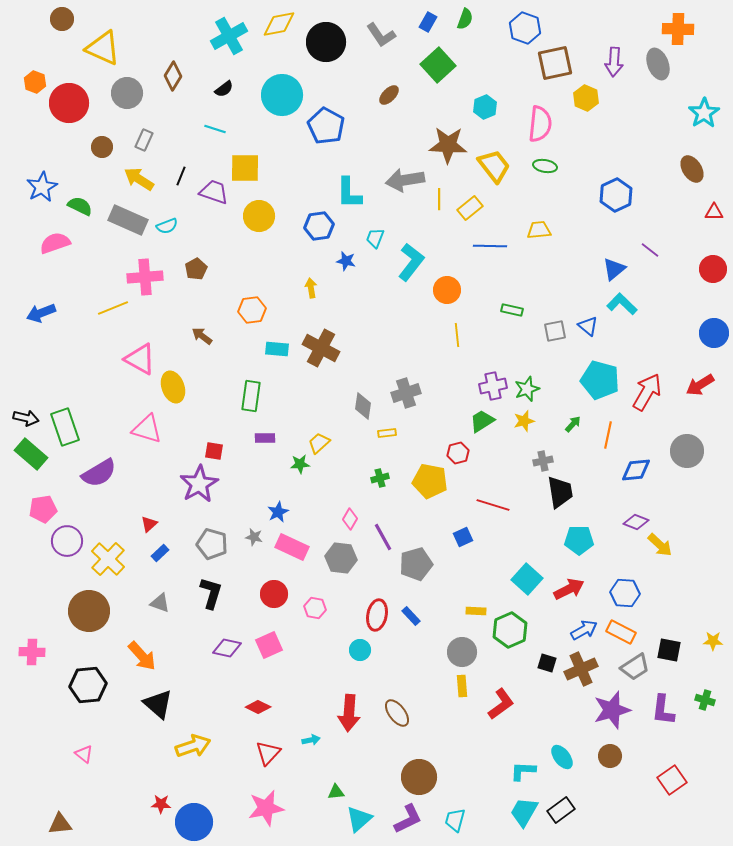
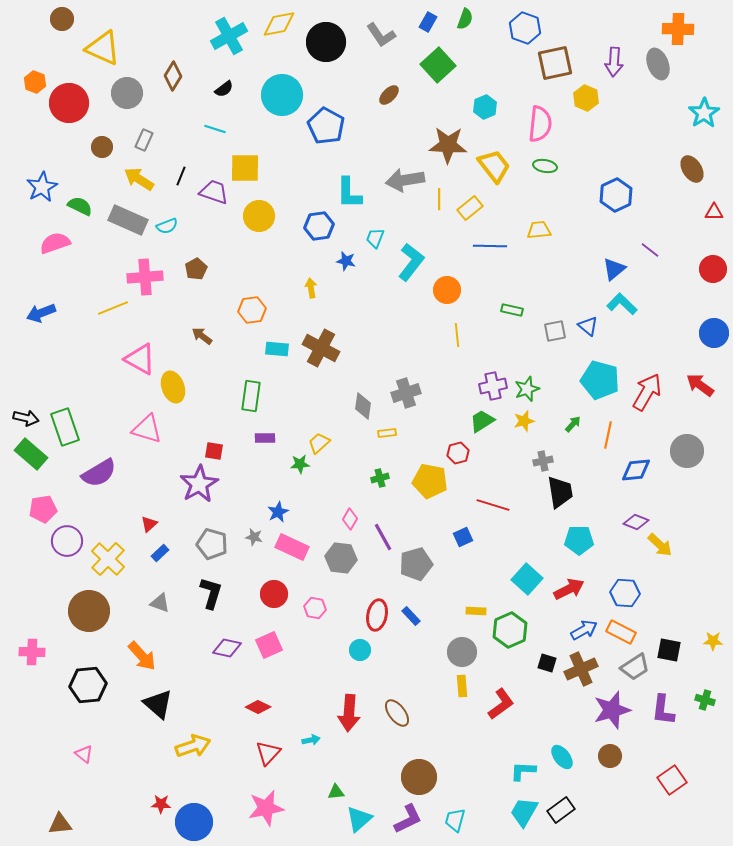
red arrow at (700, 385): rotated 68 degrees clockwise
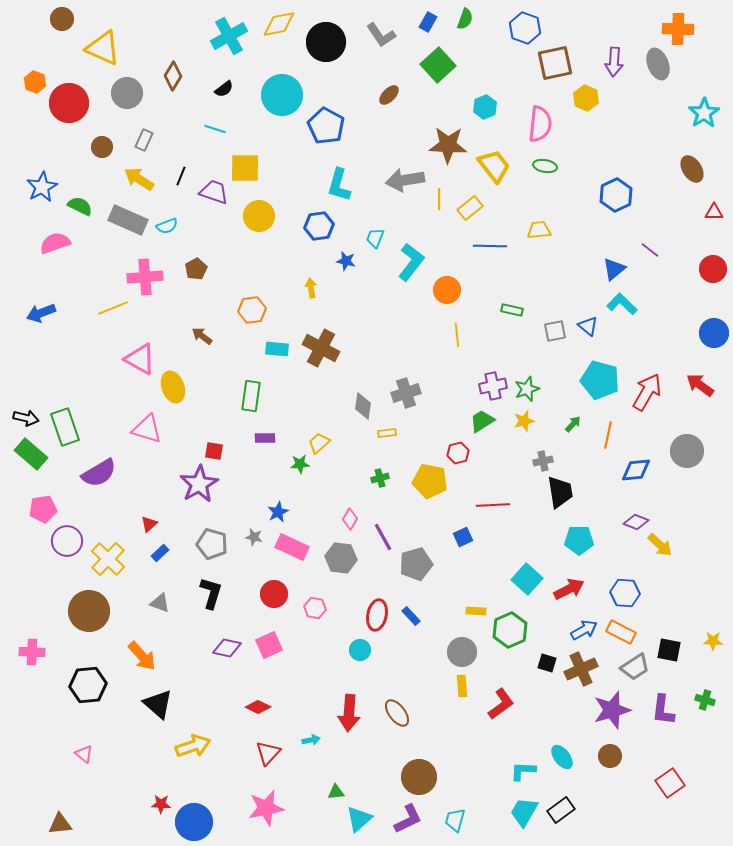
cyan L-shape at (349, 193): moved 10 px left, 8 px up; rotated 16 degrees clockwise
red line at (493, 505): rotated 20 degrees counterclockwise
red square at (672, 780): moved 2 px left, 3 px down
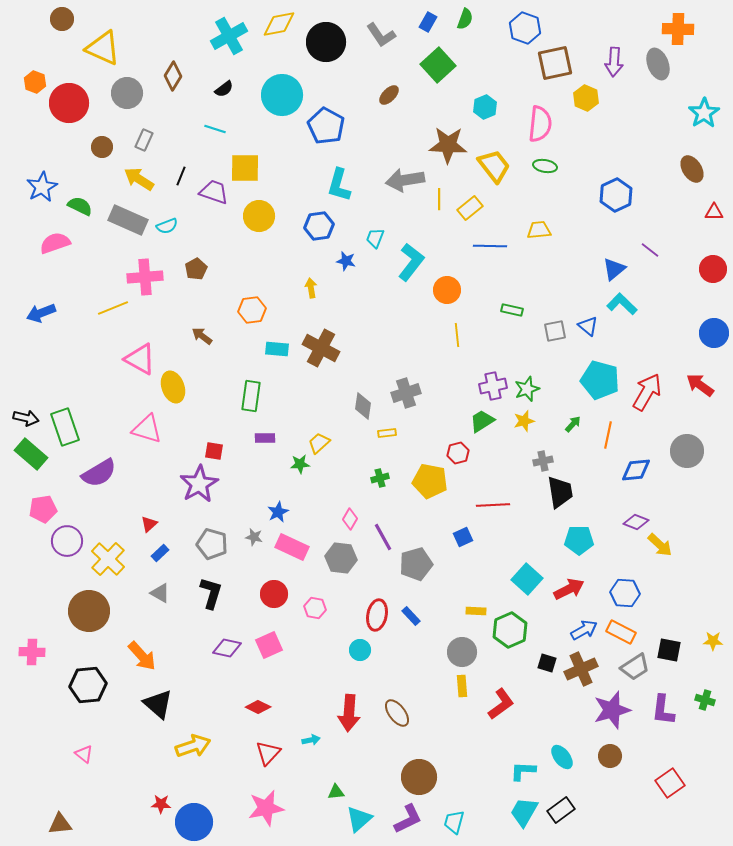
gray triangle at (160, 603): moved 10 px up; rotated 10 degrees clockwise
cyan trapezoid at (455, 820): moved 1 px left, 2 px down
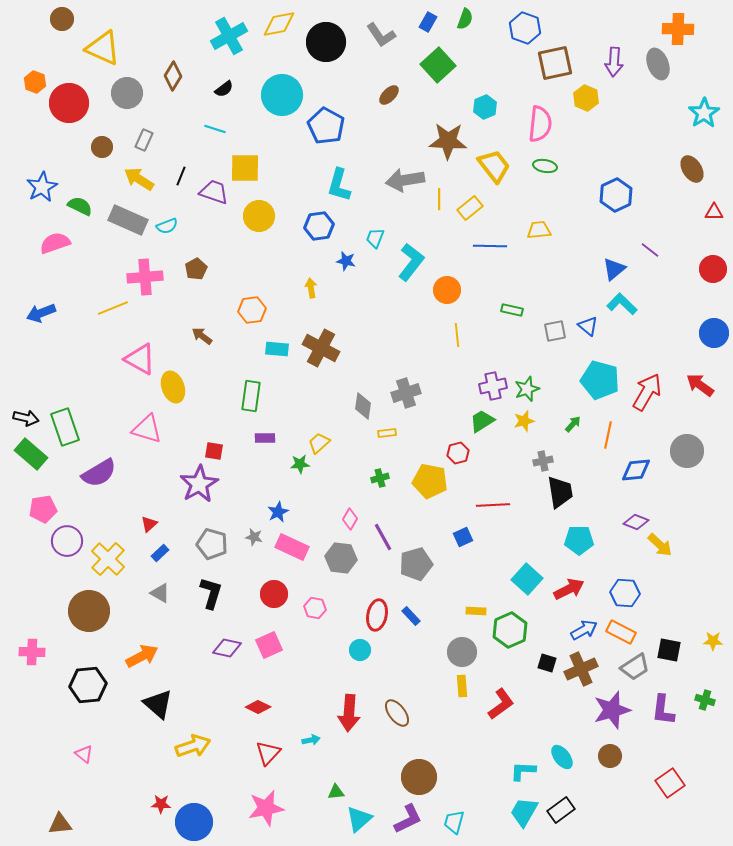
brown star at (448, 145): moved 4 px up
orange arrow at (142, 656): rotated 76 degrees counterclockwise
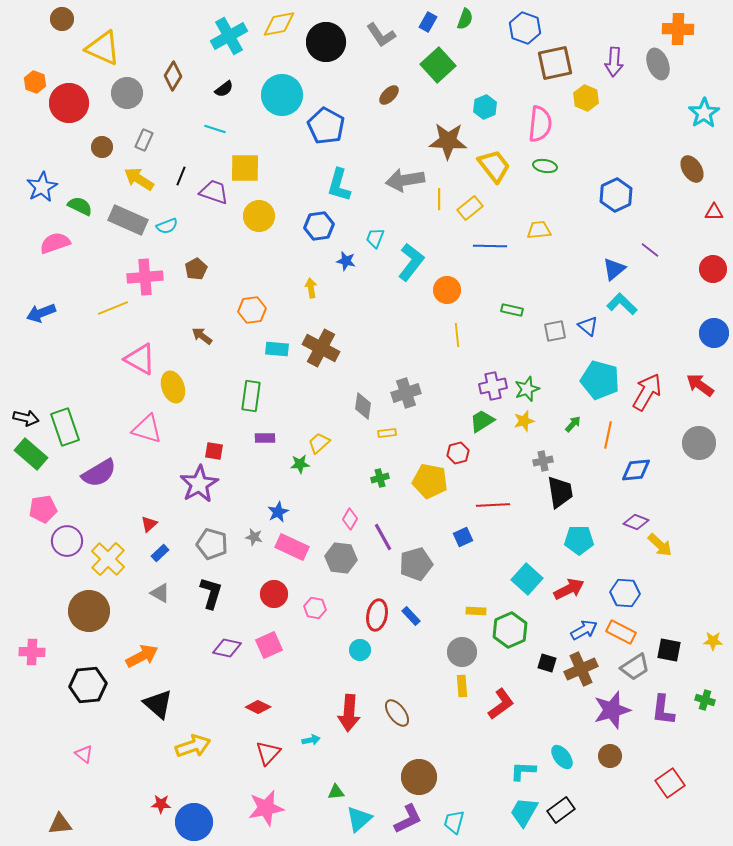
gray circle at (687, 451): moved 12 px right, 8 px up
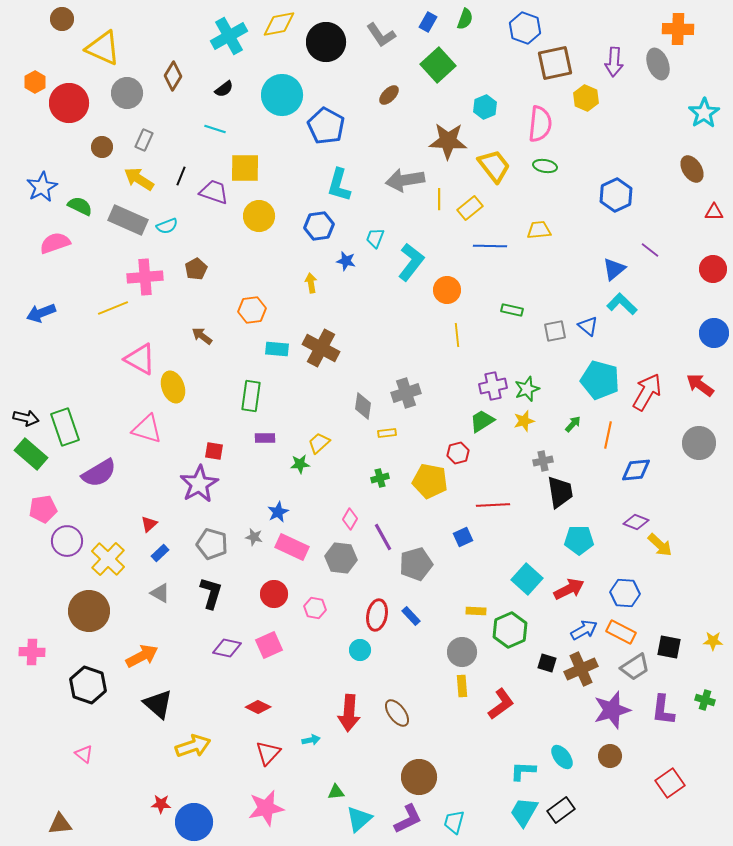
orange hexagon at (35, 82): rotated 10 degrees clockwise
yellow arrow at (311, 288): moved 5 px up
black square at (669, 650): moved 3 px up
black hexagon at (88, 685): rotated 24 degrees clockwise
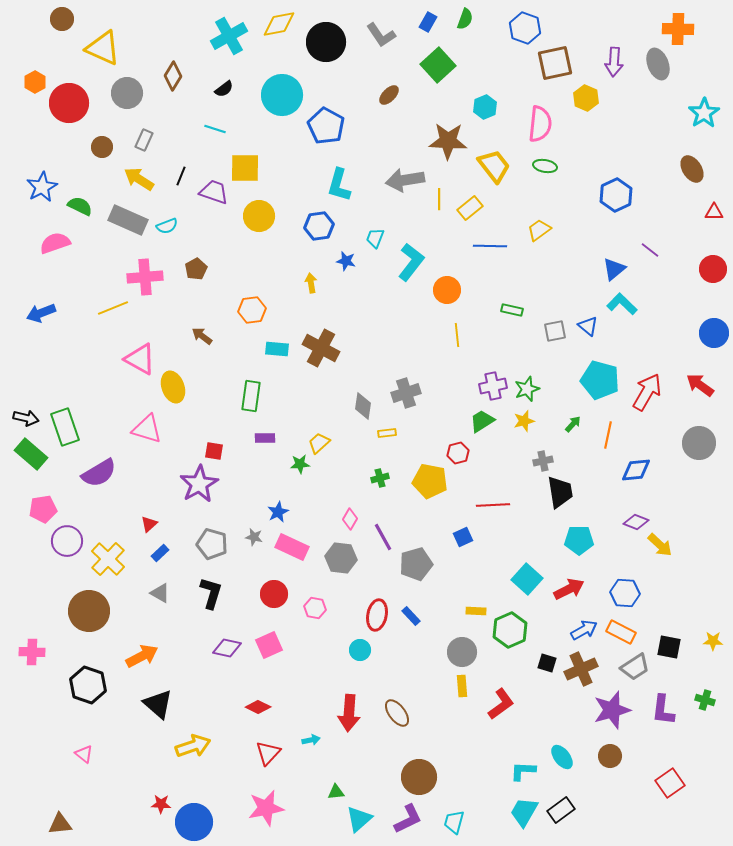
yellow trapezoid at (539, 230): rotated 30 degrees counterclockwise
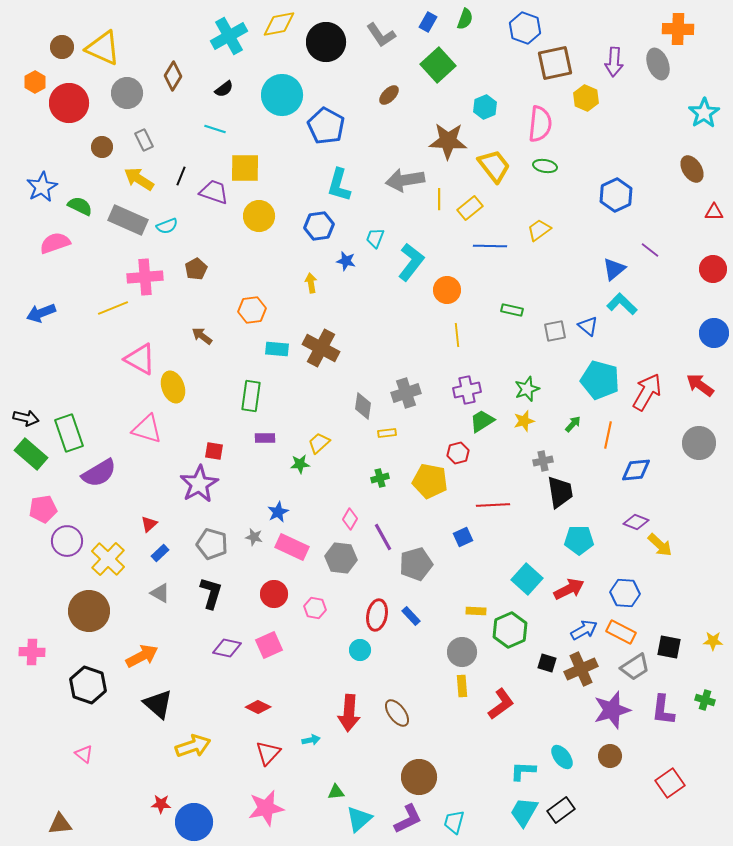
brown circle at (62, 19): moved 28 px down
gray rectangle at (144, 140): rotated 50 degrees counterclockwise
purple cross at (493, 386): moved 26 px left, 4 px down
green rectangle at (65, 427): moved 4 px right, 6 px down
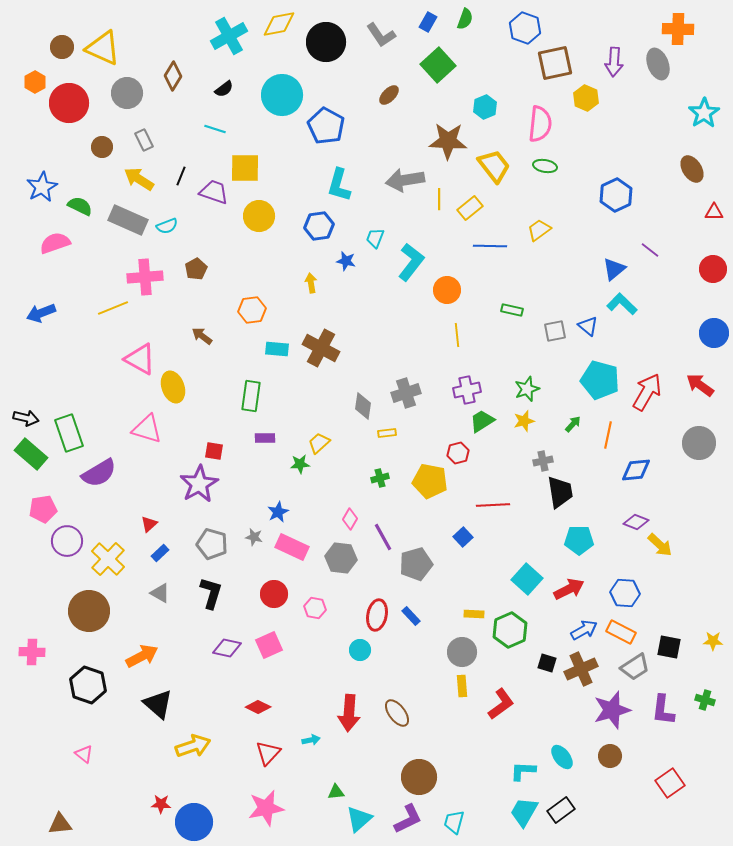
blue square at (463, 537): rotated 18 degrees counterclockwise
yellow rectangle at (476, 611): moved 2 px left, 3 px down
